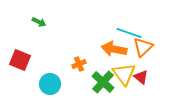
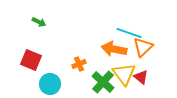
red square: moved 11 px right
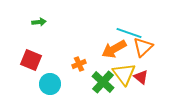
green arrow: rotated 32 degrees counterclockwise
orange arrow: rotated 40 degrees counterclockwise
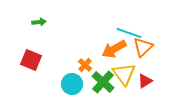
orange cross: moved 6 px right, 1 px down; rotated 24 degrees counterclockwise
red triangle: moved 4 px right, 4 px down; rotated 49 degrees clockwise
cyan circle: moved 22 px right
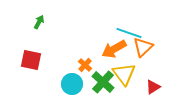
green arrow: rotated 56 degrees counterclockwise
red square: rotated 10 degrees counterclockwise
red triangle: moved 8 px right, 6 px down
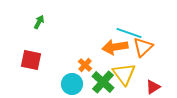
orange arrow: moved 1 px right, 2 px up; rotated 20 degrees clockwise
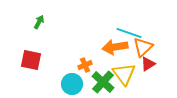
orange cross: rotated 24 degrees clockwise
red triangle: moved 5 px left, 23 px up
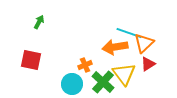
orange triangle: moved 1 px right, 4 px up
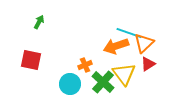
orange arrow: moved 1 px right, 1 px up; rotated 10 degrees counterclockwise
cyan circle: moved 2 px left
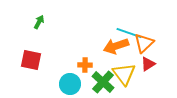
orange cross: rotated 24 degrees clockwise
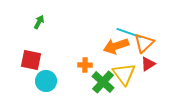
cyan circle: moved 24 px left, 3 px up
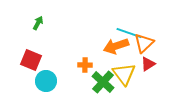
green arrow: moved 1 px left, 1 px down
red square: rotated 10 degrees clockwise
